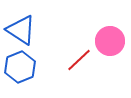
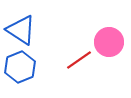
pink circle: moved 1 px left, 1 px down
red line: rotated 8 degrees clockwise
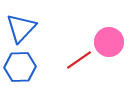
blue triangle: moved 2 px up; rotated 40 degrees clockwise
blue hexagon: rotated 20 degrees clockwise
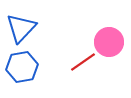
red line: moved 4 px right, 2 px down
blue hexagon: moved 2 px right; rotated 8 degrees counterclockwise
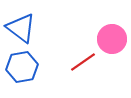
blue triangle: rotated 36 degrees counterclockwise
pink circle: moved 3 px right, 3 px up
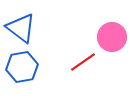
pink circle: moved 2 px up
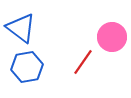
red line: rotated 20 degrees counterclockwise
blue hexagon: moved 5 px right
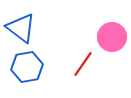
red line: moved 2 px down
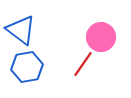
blue triangle: moved 2 px down
pink circle: moved 11 px left
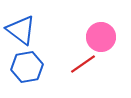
red line: rotated 20 degrees clockwise
